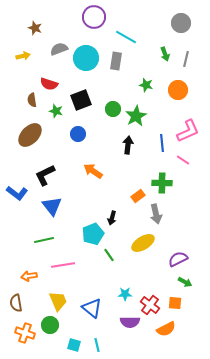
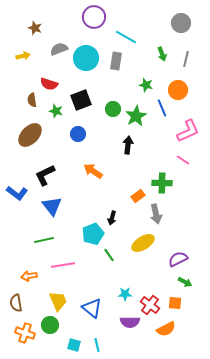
green arrow at (165, 54): moved 3 px left
blue line at (162, 143): moved 35 px up; rotated 18 degrees counterclockwise
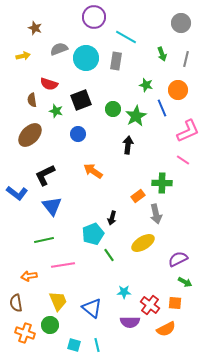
cyan star at (125, 294): moved 1 px left, 2 px up
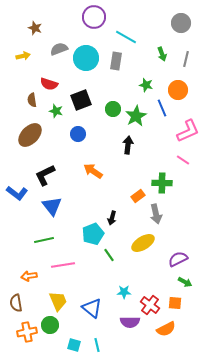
orange cross at (25, 333): moved 2 px right, 1 px up; rotated 30 degrees counterclockwise
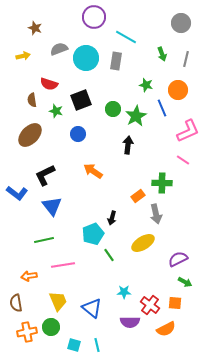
green circle at (50, 325): moved 1 px right, 2 px down
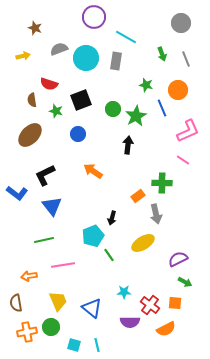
gray line at (186, 59): rotated 35 degrees counterclockwise
cyan pentagon at (93, 234): moved 2 px down
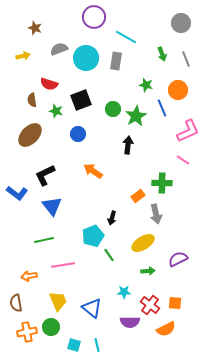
green arrow at (185, 282): moved 37 px left, 11 px up; rotated 32 degrees counterclockwise
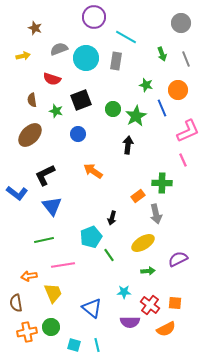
red semicircle at (49, 84): moved 3 px right, 5 px up
pink line at (183, 160): rotated 32 degrees clockwise
cyan pentagon at (93, 236): moved 2 px left, 1 px down
yellow trapezoid at (58, 301): moved 5 px left, 8 px up
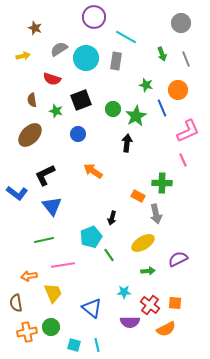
gray semicircle at (59, 49): rotated 12 degrees counterclockwise
black arrow at (128, 145): moved 1 px left, 2 px up
orange rectangle at (138, 196): rotated 64 degrees clockwise
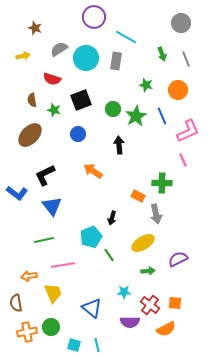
blue line at (162, 108): moved 8 px down
green star at (56, 111): moved 2 px left, 1 px up
black arrow at (127, 143): moved 8 px left, 2 px down; rotated 12 degrees counterclockwise
